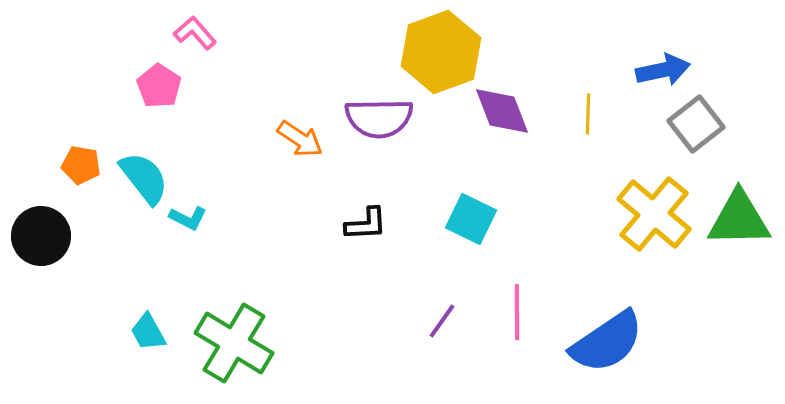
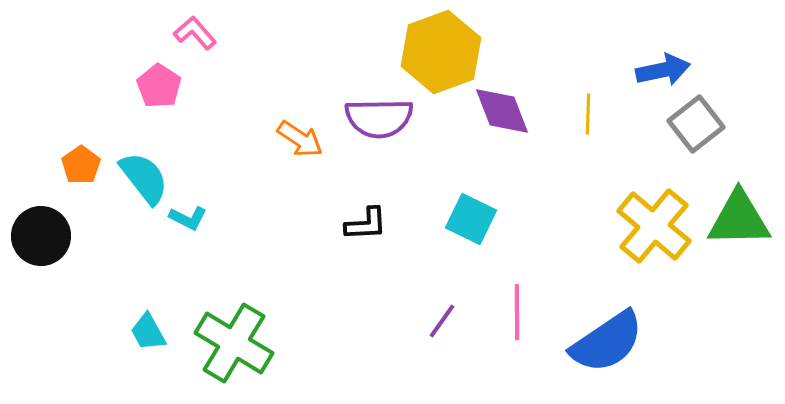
orange pentagon: rotated 27 degrees clockwise
yellow cross: moved 12 px down
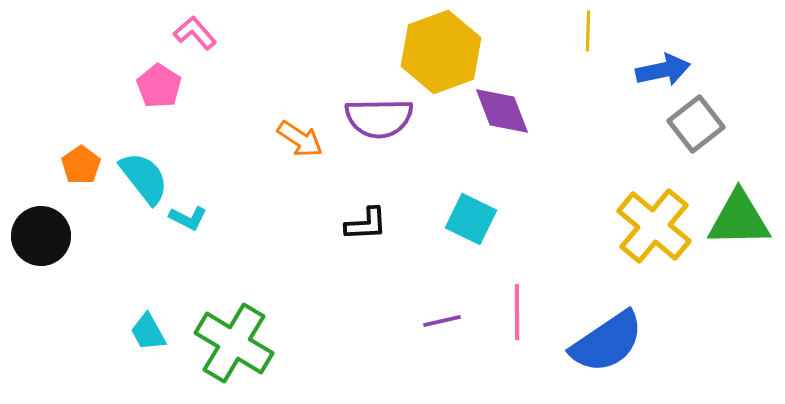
yellow line: moved 83 px up
purple line: rotated 42 degrees clockwise
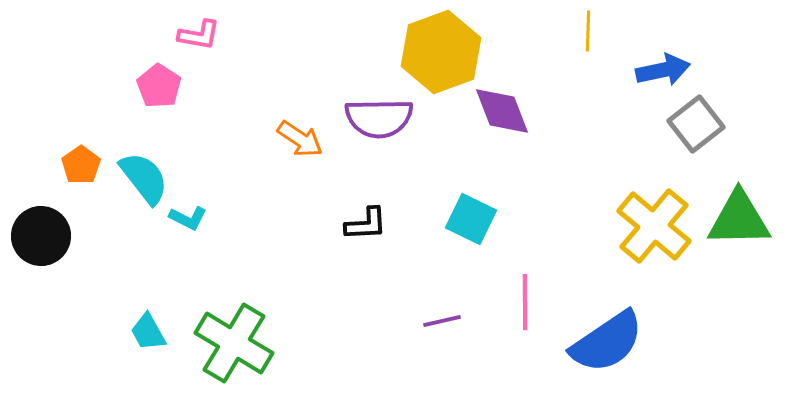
pink L-shape: moved 4 px right, 2 px down; rotated 141 degrees clockwise
pink line: moved 8 px right, 10 px up
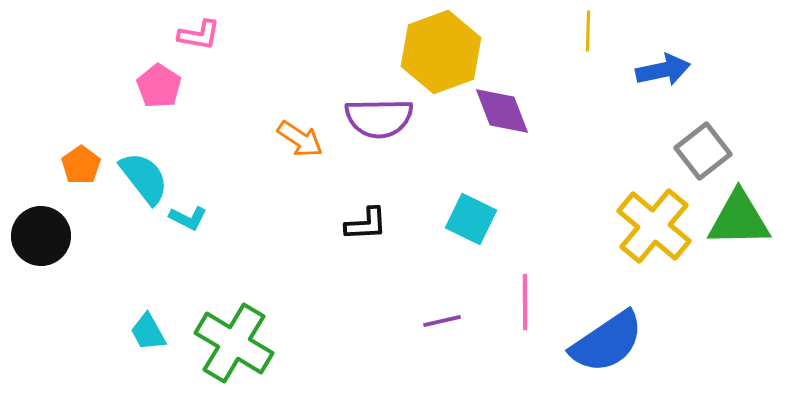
gray square: moved 7 px right, 27 px down
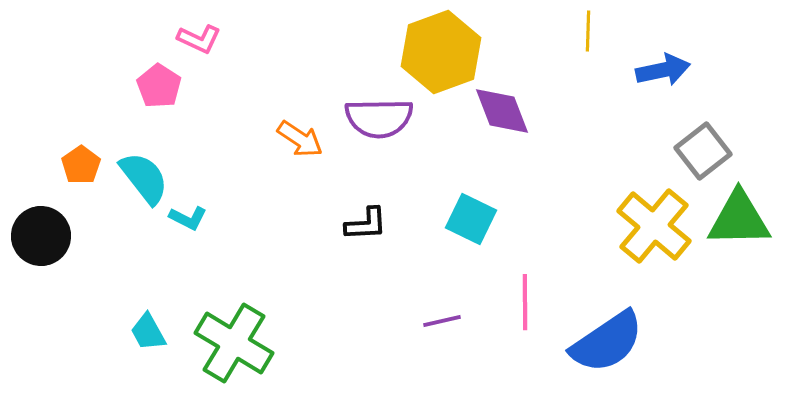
pink L-shape: moved 4 px down; rotated 15 degrees clockwise
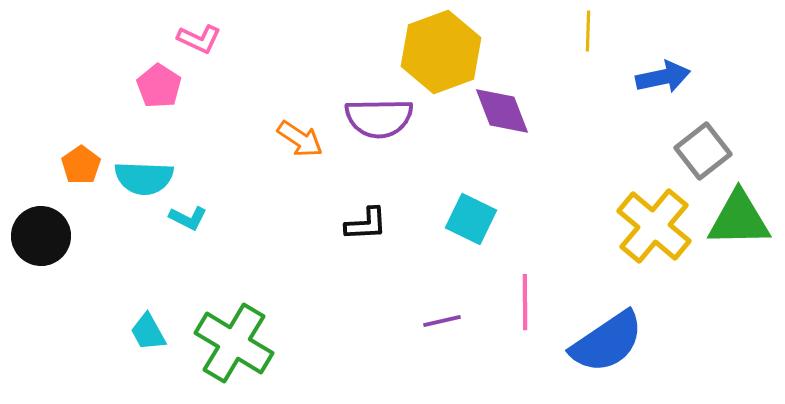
blue arrow: moved 7 px down
cyan semicircle: rotated 130 degrees clockwise
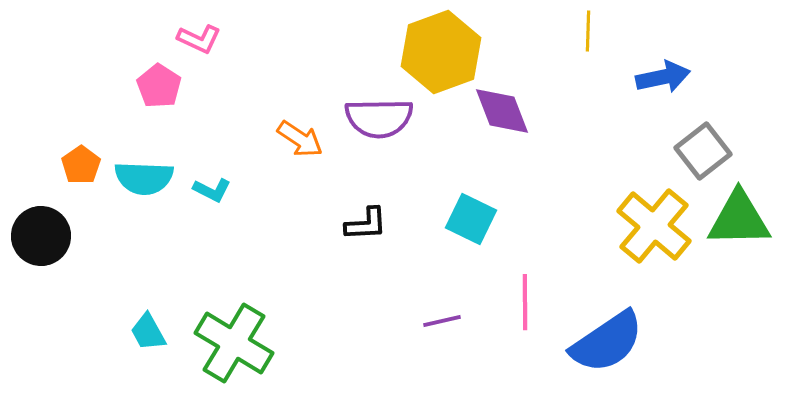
cyan L-shape: moved 24 px right, 28 px up
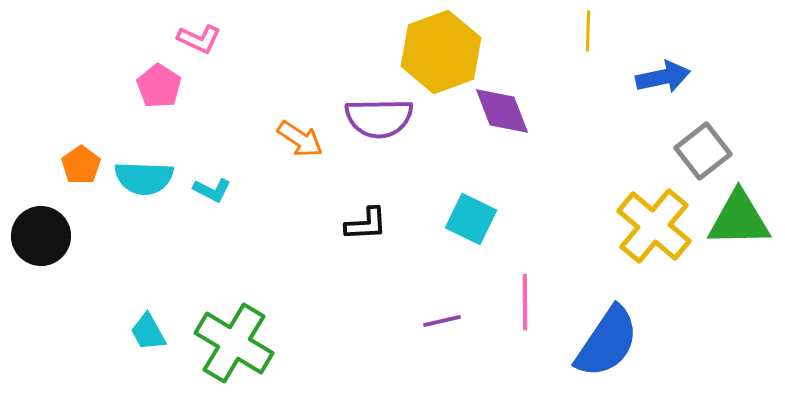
blue semicircle: rotated 22 degrees counterclockwise
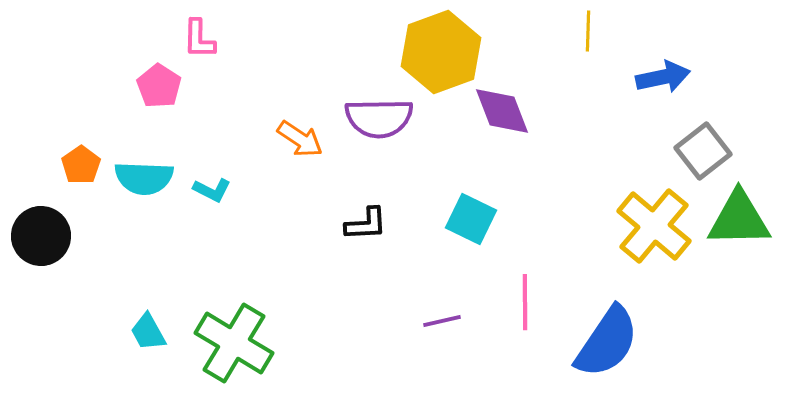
pink L-shape: rotated 66 degrees clockwise
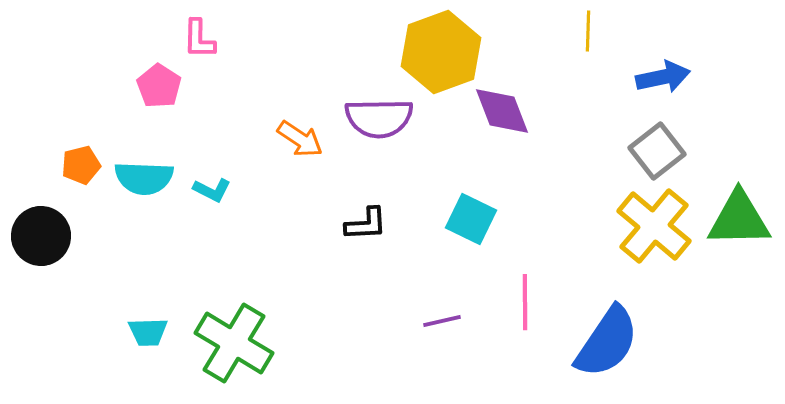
gray square: moved 46 px left
orange pentagon: rotated 21 degrees clockwise
cyan trapezoid: rotated 63 degrees counterclockwise
